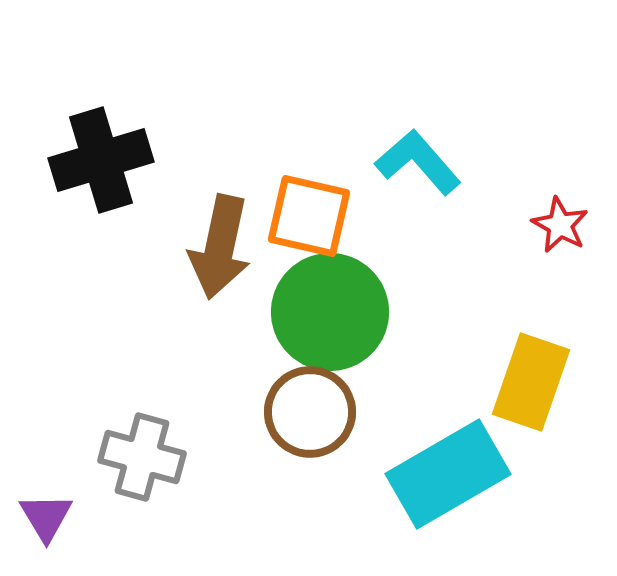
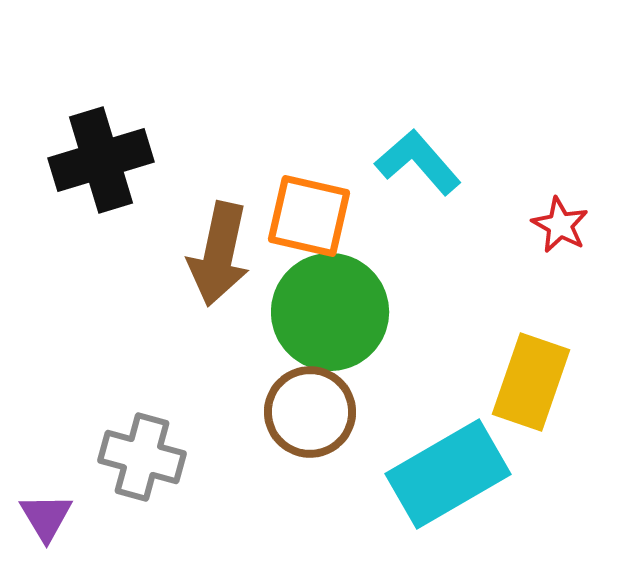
brown arrow: moved 1 px left, 7 px down
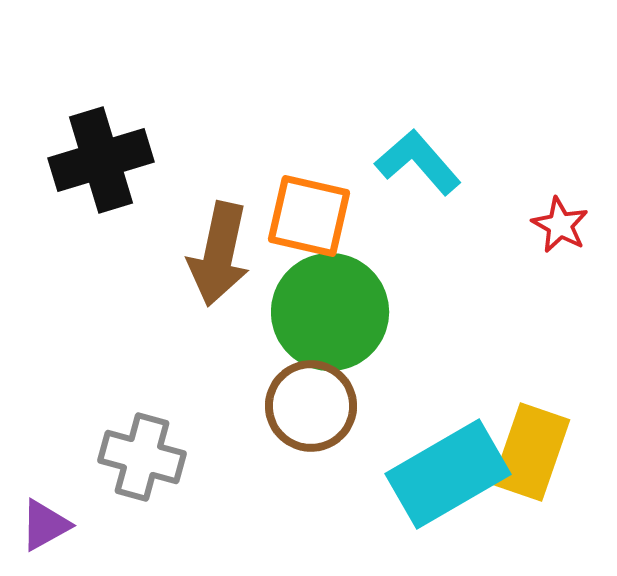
yellow rectangle: moved 70 px down
brown circle: moved 1 px right, 6 px up
purple triangle: moved 1 px left, 8 px down; rotated 32 degrees clockwise
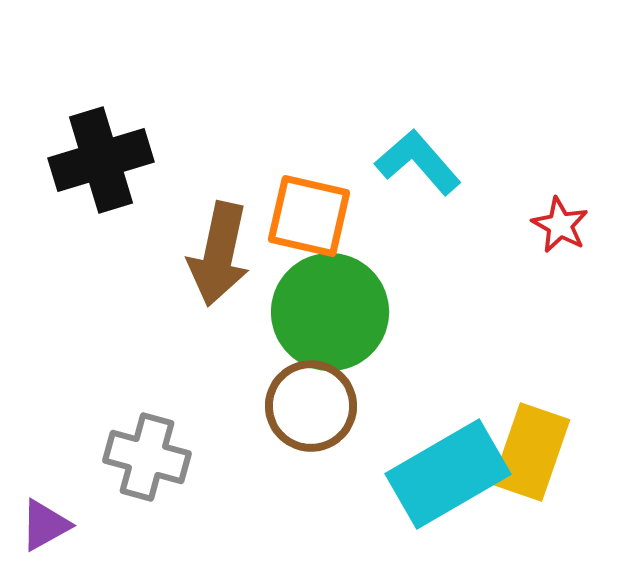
gray cross: moved 5 px right
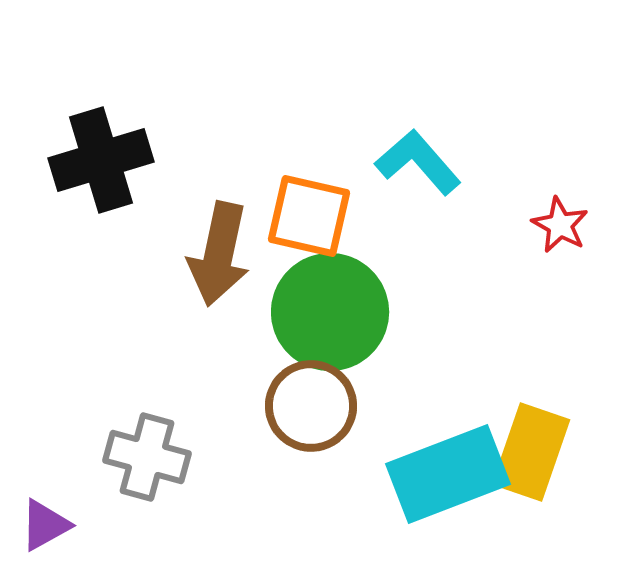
cyan rectangle: rotated 9 degrees clockwise
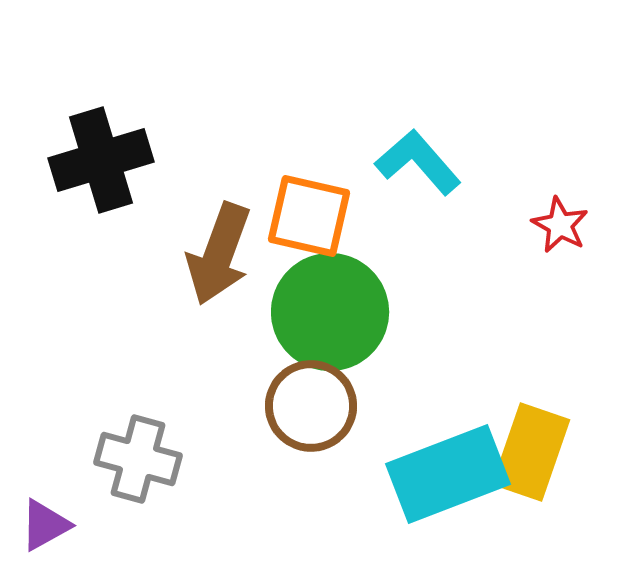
brown arrow: rotated 8 degrees clockwise
gray cross: moved 9 px left, 2 px down
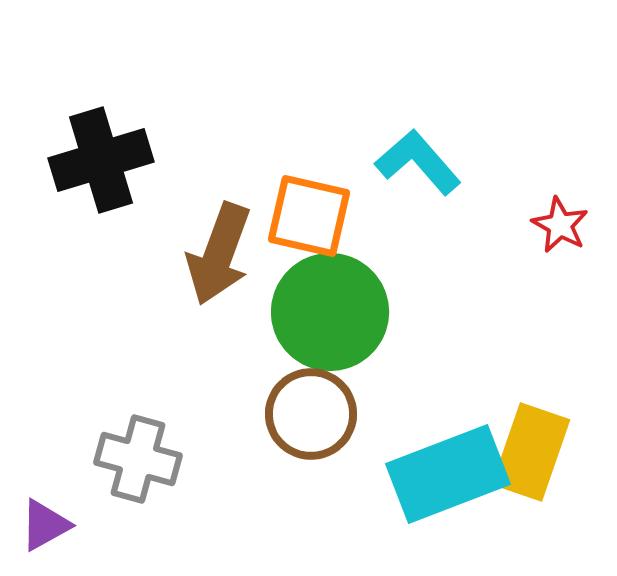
brown circle: moved 8 px down
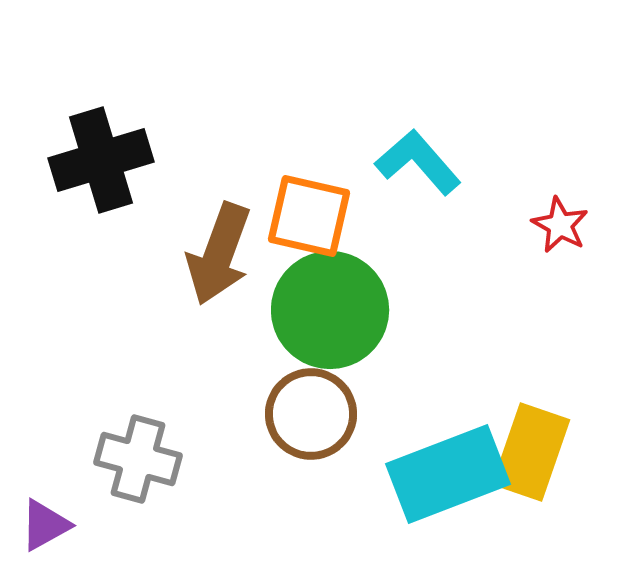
green circle: moved 2 px up
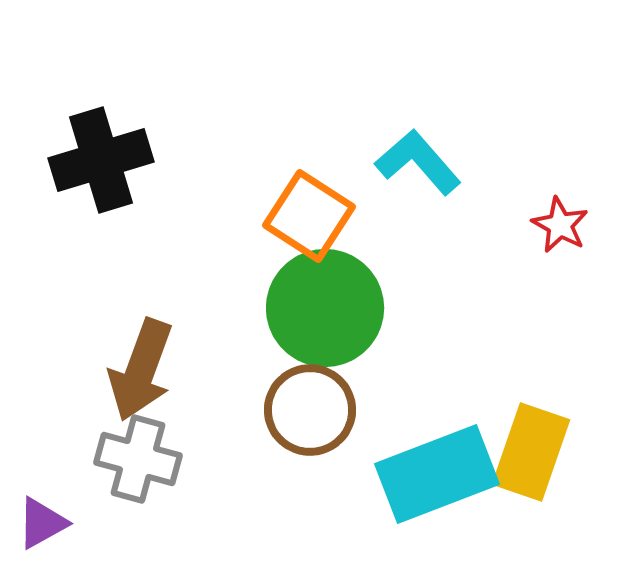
orange square: rotated 20 degrees clockwise
brown arrow: moved 78 px left, 116 px down
green circle: moved 5 px left, 2 px up
brown circle: moved 1 px left, 4 px up
cyan rectangle: moved 11 px left
purple triangle: moved 3 px left, 2 px up
